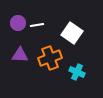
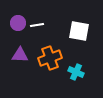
white square: moved 7 px right, 2 px up; rotated 25 degrees counterclockwise
cyan cross: moved 1 px left
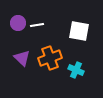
purple triangle: moved 2 px right, 3 px down; rotated 42 degrees clockwise
cyan cross: moved 2 px up
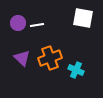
white square: moved 4 px right, 13 px up
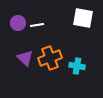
purple triangle: moved 3 px right
cyan cross: moved 1 px right, 4 px up; rotated 14 degrees counterclockwise
